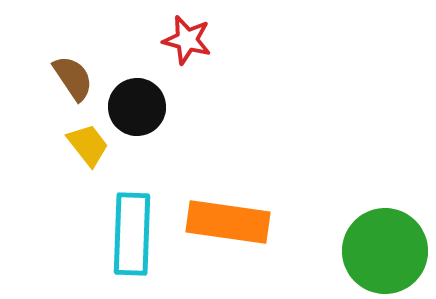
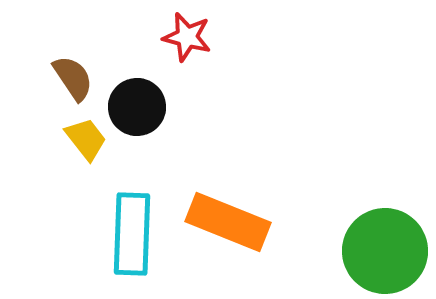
red star: moved 3 px up
yellow trapezoid: moved 2 px left, 6 px up
orange rectangle: rotated 14 degrees clockwise
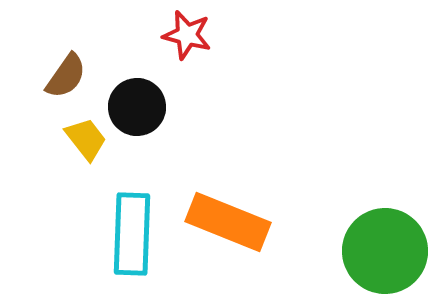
red star: moved 2 px up
brown semicircle: moved 7 px left, 2 px up; rotated 69 degrees clockwise
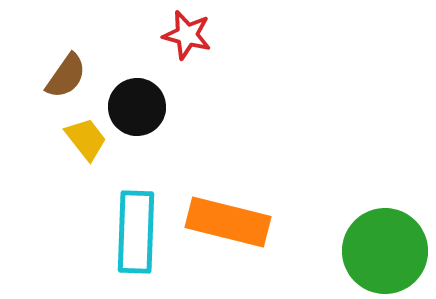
orange rectangle: rotated 8 degrees counterclockwise
cyan rectangle: moved 4 px right, 2 px up
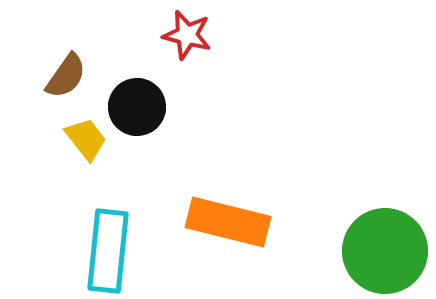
cyan rectangle: moved 28 px left, 19 px down; rotated 4 degrees clockwise
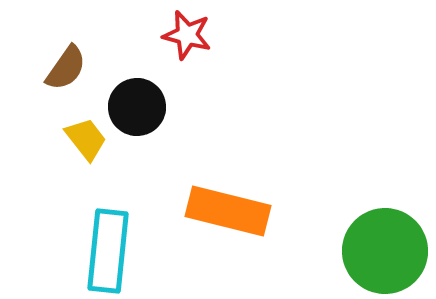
brown semicircle: moved 8 px up
orange rectangle: moved 11 px up
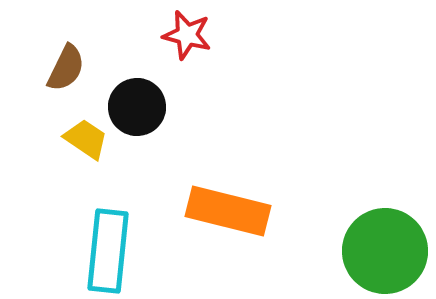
brown semicircle: rotated 9 degrees counterclockwise
yellow trapezoid: rotated 18 degrees counterclockwise
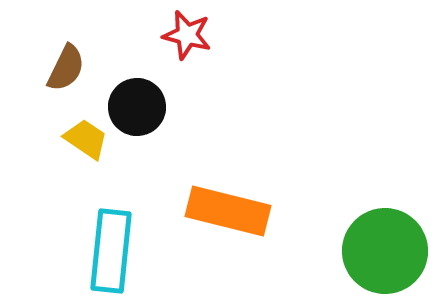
cyan rectangle: moved 3 px right
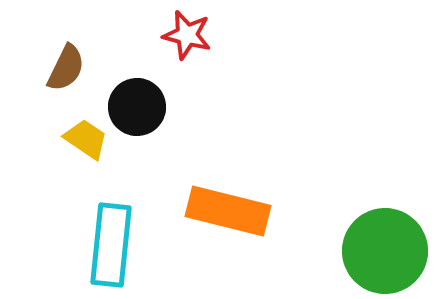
cyan rectangle: moved 6 px up
